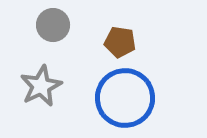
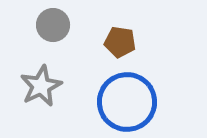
blue circle: moved 2 px right, 4 px down
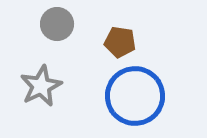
gray circle: moved 4 px right, 1 px up
blue circle: moved 8 px right, 6 px up
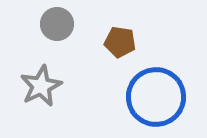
blue circle: moved 21 px right, 1 px down
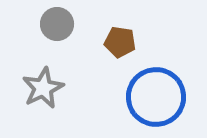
gray star: moved 2 px right, 2 px down
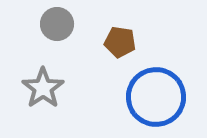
gray star: rotated 9 degrees counterclockwise
